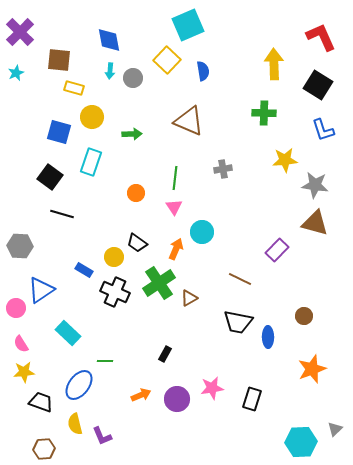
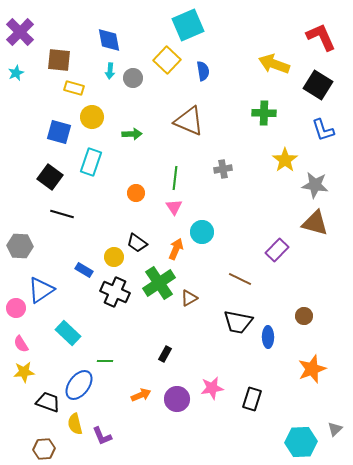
yellow arrow at (274, 64): rotated 68 degrees counterclockwise
yellow star at (285, 160): rotated 30 degrees counterclockwise
black trapezoid at (41, 402): moved 7 px right
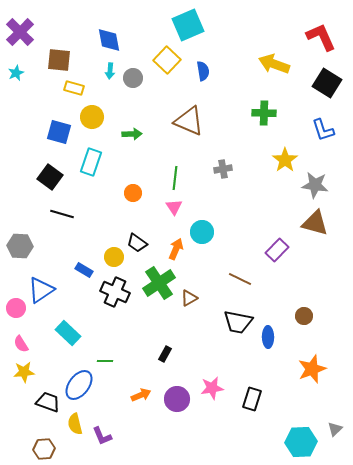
black square at (318, 85): moved 9 px right, 2 px up
orange circle at (136, 193): moved 3 px left
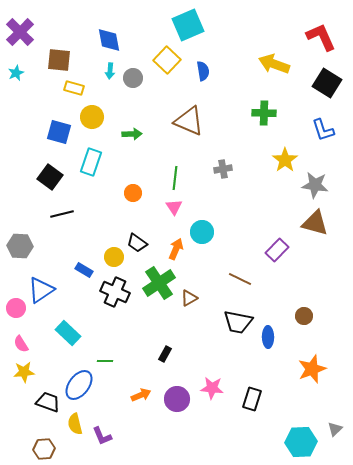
black line at (62, 214): rotated 30 degrees counterclockwise
pink star at (212, 388): rotated 15 degrees clockwise
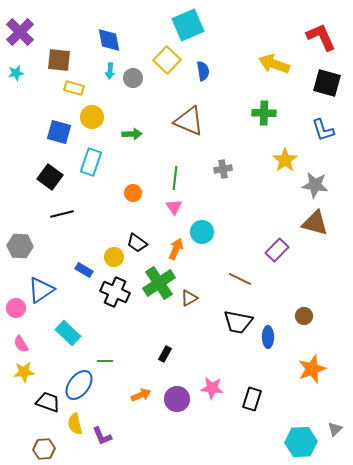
cyan star at (16, 73): rotated 14 degrees clockwise
black square at (327, 83): rotated 16 degrees counterclockwise
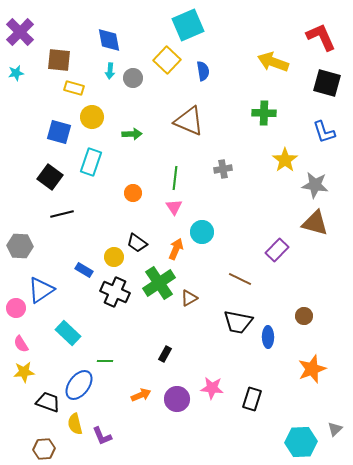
yellow arrow at (274, 64): moved 1 px left, 2 px up
blue L-shape at (323, 130): moved 1 px right, 2 px down
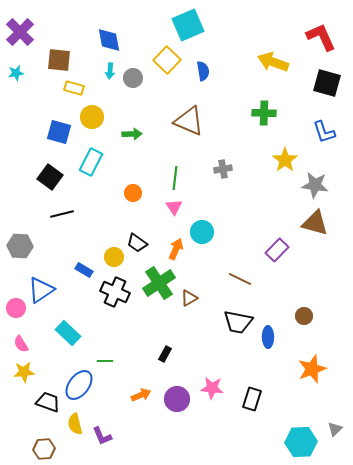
cyan rectangle at (91, 162): rotated 8 degrees clockwise
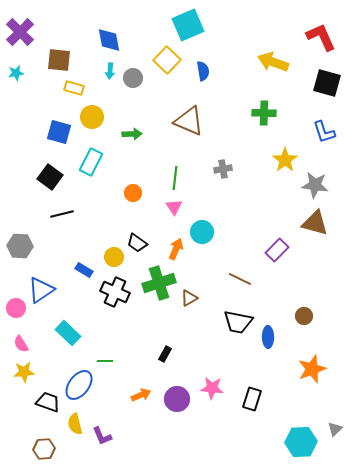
green cross at (159, 283): rotated 16 degrees clockwise
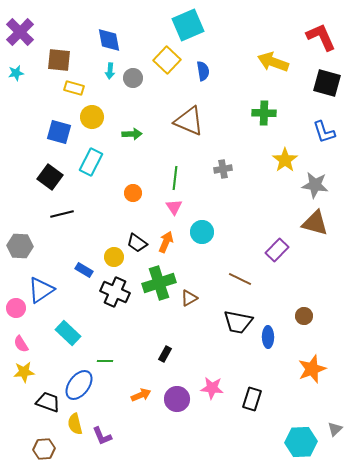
orange arrow at (176, 249): moved 10 px left, 7 px up
